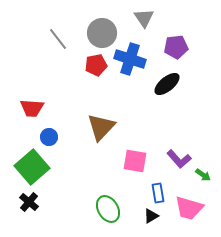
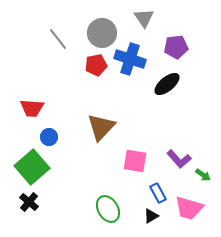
blue rectangle: rotated 18 degrees counterclockwise
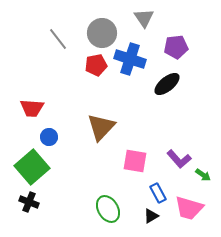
black cross: rotated 18 degrees counterclockwise
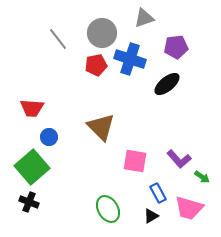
gray triangle: rotated 45 degrees clockwise
brown triangle: rotated 28 degrees counterclockwise
green arrow: moved 1 px left, 2 px down
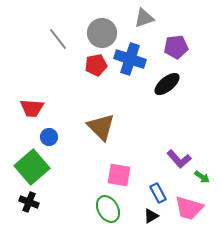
pink square: moved 16 px left, 14 px down
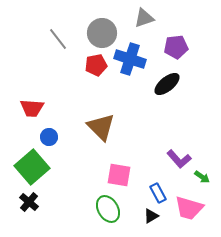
black cross: rotated 18 degrees clockwise
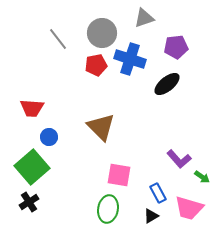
black cross: rotated 18 degrees clockwise
green ellipse: rotated 40 degrees clockwise
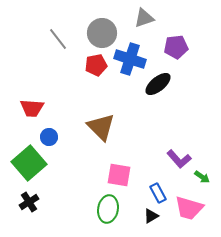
black ellipse: moved 9 px left
green square: moved 3 px left, 4 px up
